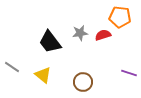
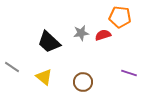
gray star: moved 1 px right
black trapezoid: moved 1 px left; rotated 10 degrees counterclockwise
yellow triangle: moved 1 px right, 2 px down
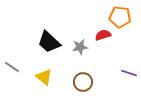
gray star: moved 1 px left, 14 px down
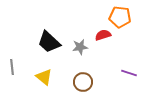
gray line: rotated 49 degrees clockwise
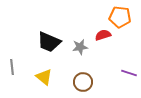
black trapezoid: rotated 20 degrees counterclockwise
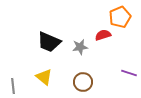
orange pentagon: rotated 30 degrees counterclockwise
gray line: moved 1 px right, 19 px down
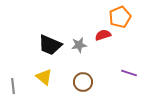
black trapezoid: moved 1 px right, 3 px down
gray star: moved 1 px left, 2 px up
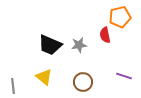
orange pentagon: rotated 10 degrees clockwise
red semicircle: moved 2 px right; rotated 84 degrees counterclockwise
purple line: moved 5 px left, 3 px down
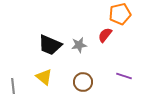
orange pentagon: moved 3 px up
red semicircle: rotated 49 degrees clockwise
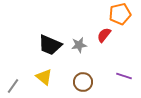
red semicircle: moved 1 px left
gray line: rotated 42 degrees clockwise
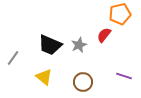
gray star: rotated 14 degrees counterclockwise
gray line: moved 28 px up
